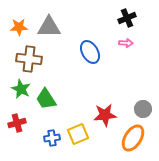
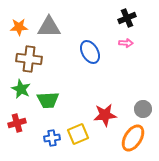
green trapezoid: moved 2 px right, 1 px down; rotated 60 degrees counterclockwise
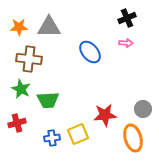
blue ellipse: rotated 10 degrees counterclockwise
orange ellipse: rotated 48 degrees counterclockwise
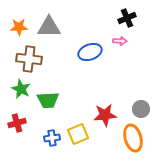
pink arrow: moved 6 px left, 2 px up
blue ellipse: rotated 70 degrees counterclockwise
gray circle: moved 2 px left
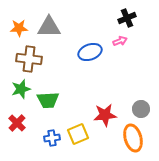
orange star: moved 1 px down
pink arrow: rotated 24 degrees counterclockwise
green star: rotated 30 degrees clockwise
red cross: rotated 30 degrees counterclockwise
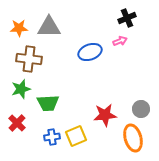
green trapezoid: moved 3 px down
yellow square: moved 2 px left, 2 px down
blue cross: moved 1 px up
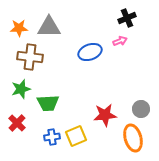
brown cross: moved 1 px right, 2 px up
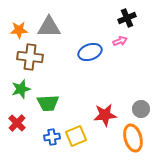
orange star: moved 2 px down
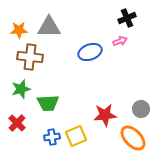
orange ellipse: rotated 28 degrees counterclockwise
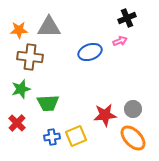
gray circle: moved 8 px left
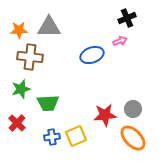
blue ellipse: moved 2 px right, 3 px down
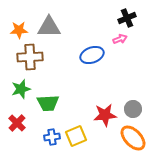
pink arrow: moved 2 px up
brown cross: rotated 10 degrees counterclockwise
